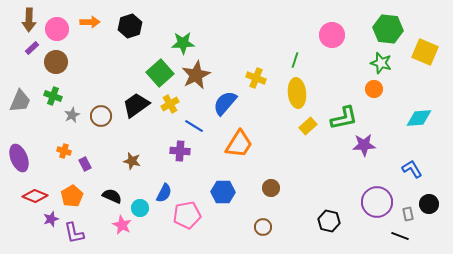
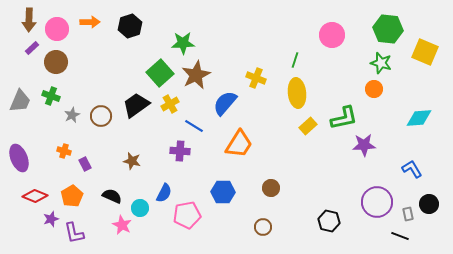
green cross at (53, 96): moved 2 px left
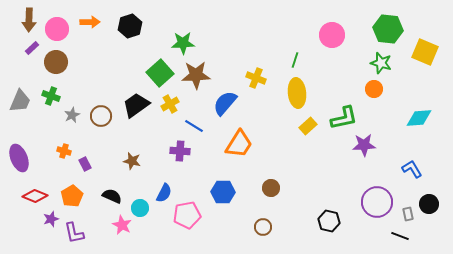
brown star at (196, 75): rotated 24 degrees clockwise
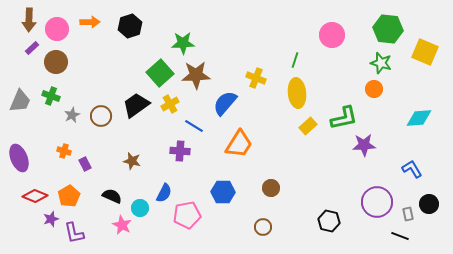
orange pentagon at (72, 196): moved 3 px left
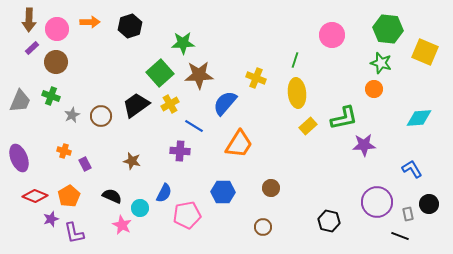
brown star at (196, 75): moved 3 px right
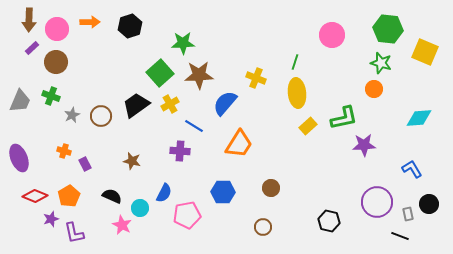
green line at (295, 60): moved 2 px down
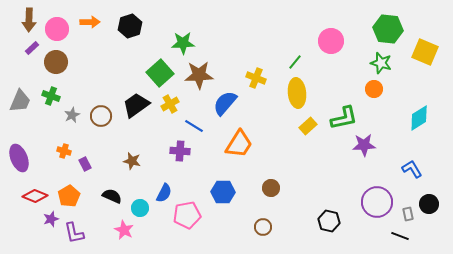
pink circle at (332, 35): moved 1 px left, 6 px down
green line at (295, 62): rotated 21 degrees clockwise
cyan diamond at (419, 118): rotated 28 degrees counterclockwise
pink star at (122, 225): moved 2 px right, 5 px down
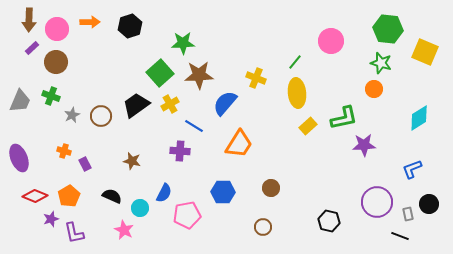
blue L-shape at (412, 169): rotated 80 degrees counterclockwise
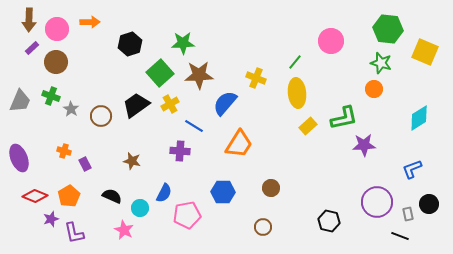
black hexagon at (130, 26): moved 18 px down
gray star at (72, 115): moved 1 px left, 6 px up; rotated 14 degrees counterclockwise
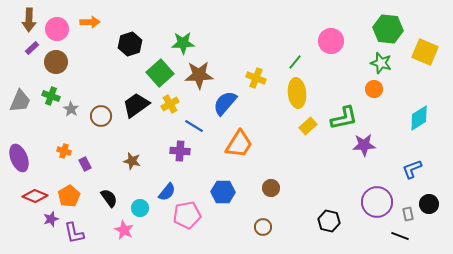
blue semicircle at (164, 193): moved 3 px right, 1 px up; rotated 12 degrees clockwise
black semicircle at (112, 196): moved 3 px left, 2 px down; rotated 30 degrees clockwise
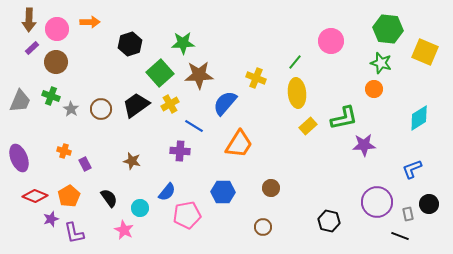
brown circle at (101, 116): moved 7 px up
